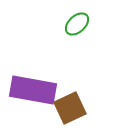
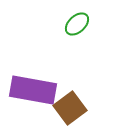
brown square: rotated 12 degrees counterclockwise
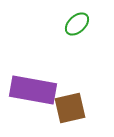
brown square: rotated 24 degrees clockwise
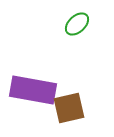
brown square: moved 1 px left
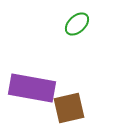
purple rectangle: moved 1 px left, 2 px up
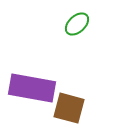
brown square: rotated 28 degrees clockwise
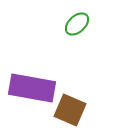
brown square: moved 1 px right, 2 px down; rotated 8 degrees clockwise
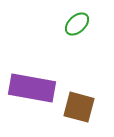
brown square: moved 9 px right, 3 px up; rotated 8 degrees counterclockwise
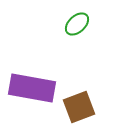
brown square: rotated 36 degrees counterclockwise
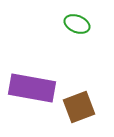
green ellipse: rotated 65 degrees clockwise
